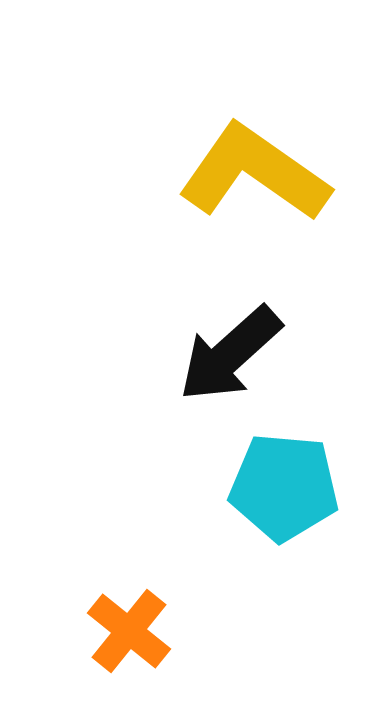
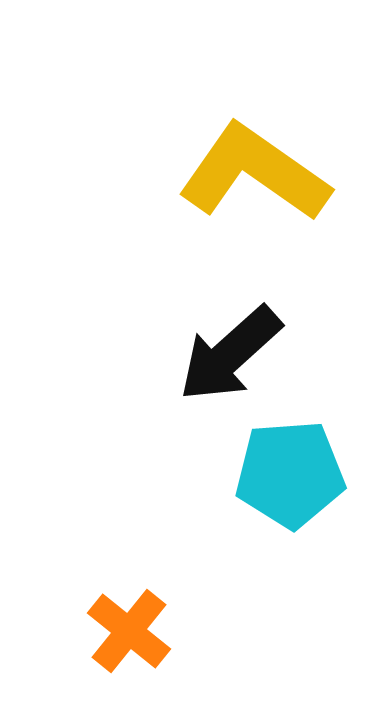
cyan pentagon: moved 6 px right, 13 px up; rotated 9 degrees counterclockwise
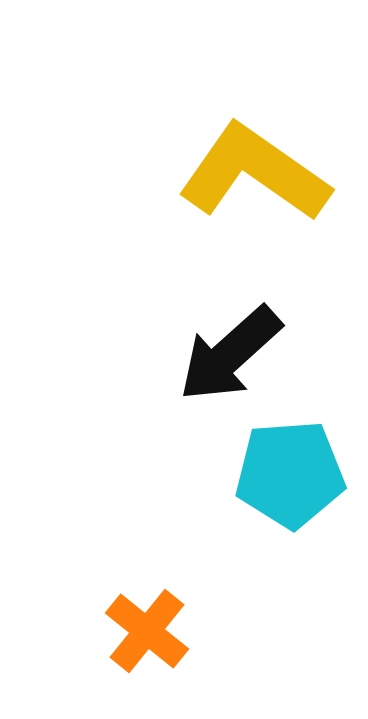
orange cross: moved 18 px right
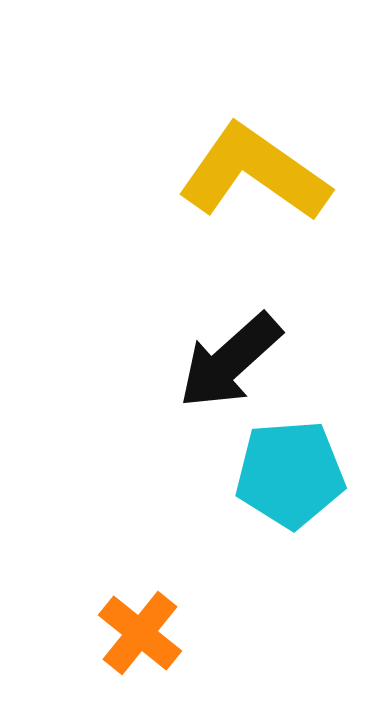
black arrow: moved 7 px down
orange cross: moved 7 px left, 2 px down
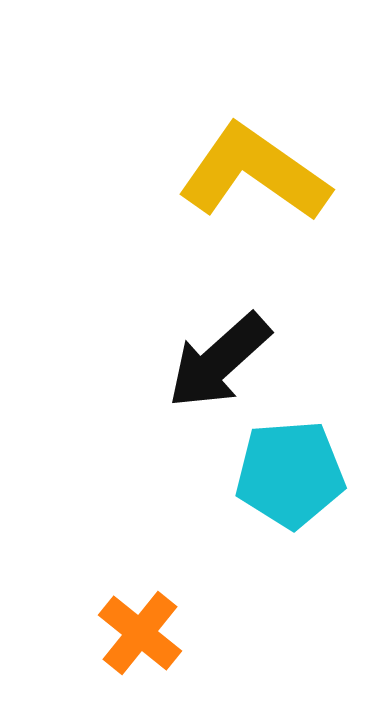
black arrow: moved 11 px left
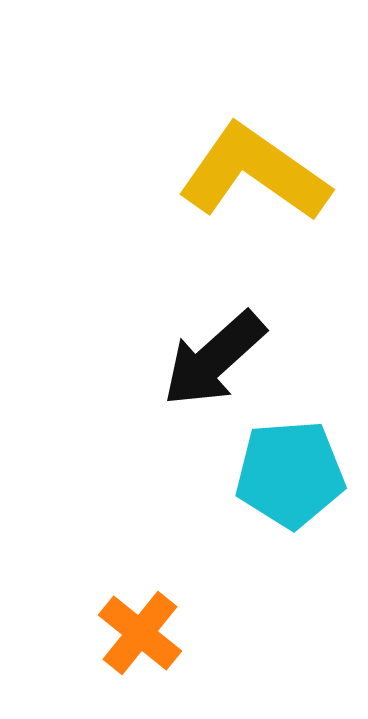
black arrow: moved 5 px left, 2 px up
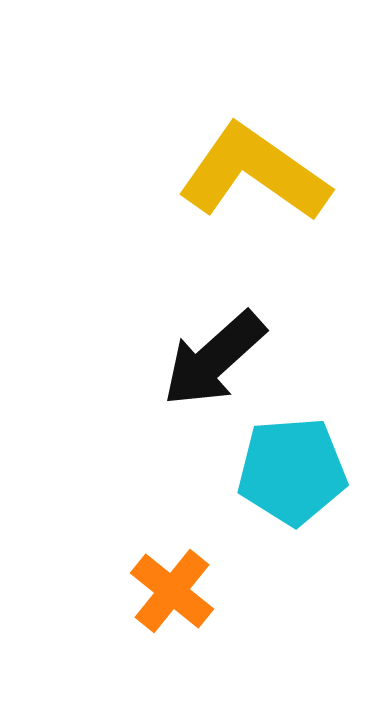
cyan pentagon: moved 2 px right, 3 px up
orange cross: moved 32 px right, 42 px up
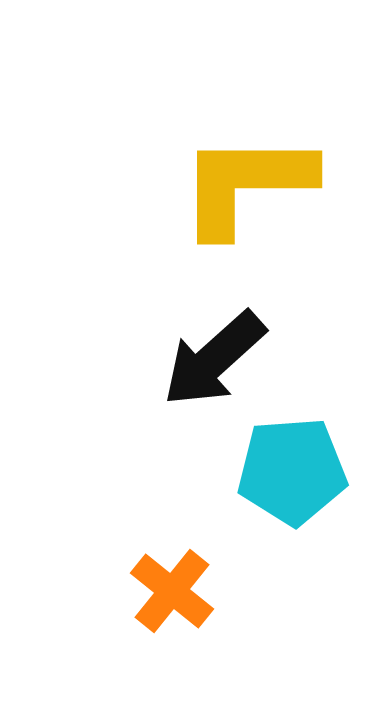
yellow L-shape: moved 8 px left, 11 px down; rotated 35 degrees counterclockwise
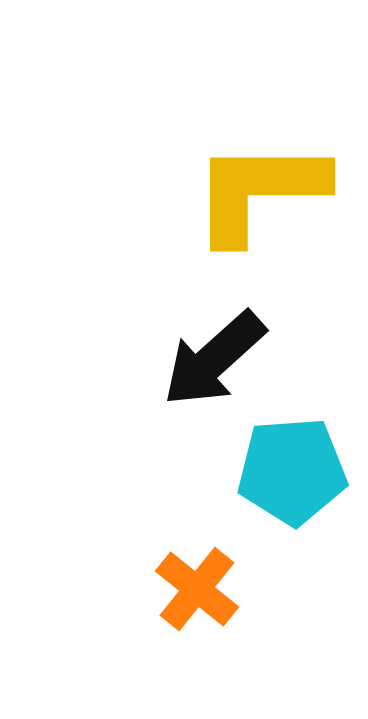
yellow L-shape: moved 13 px right, 7 px down
orange cross: moved 25 px right, 2 px up
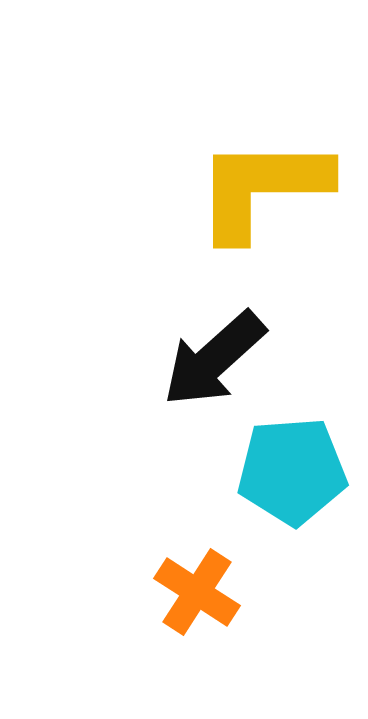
yellow L-shape: moved 3 px right, 3 px up
orange cross: moved 3 px down; rotated 6 degrees counterclockwise
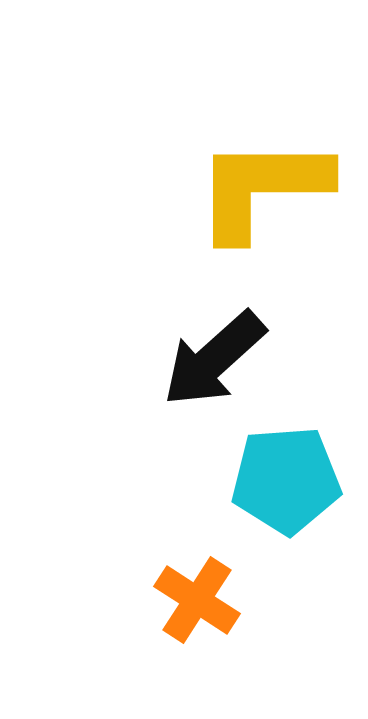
cyan pentagon: moved 6 px left, 9 px down
orange cross: moved 8 px down
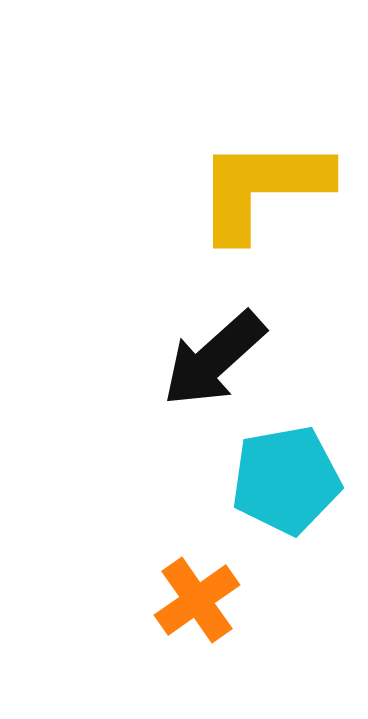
cyan pentagon: rotated 6 degrees counterclockwise
orange cross: rotated 22 degrees clockwise
